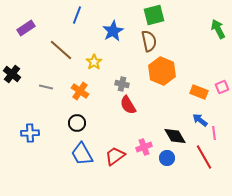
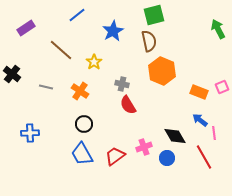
blue line: rotated 30 degrees clockwise
black circle: moved 7 px right, 1 px down
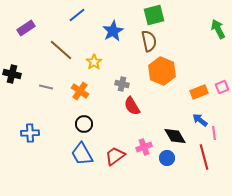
black cross: rotated 24 degrees counterclockwise
orange rectangle: rotated 42 degrees counterclockwise
red semicircle: moved 4 px right, 1 px down
red line: rotated 15 degrees clockwise
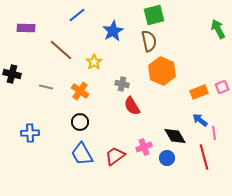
purple rectangle: rotated 36 degrees clockwise
black circle: moved 4 px left, 2 px up
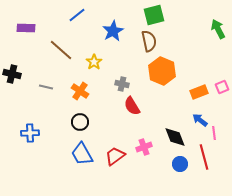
black diamond: moved 1 px down; rotated 10 degrees clockwise
blue circle: moved 13 px right, 6 px down
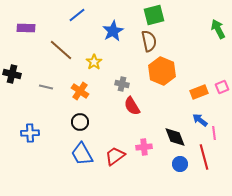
pink cross: rotated 14 degrees clockwise
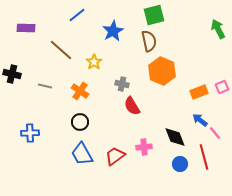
gray line: moved 1 px left, 1 px up
pink line: moved 1 px right; rotated 32 degrees counterclockwise
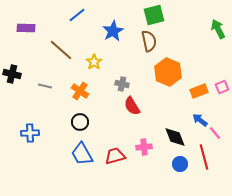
orange hexagon: moved 6 px right, 1 px down
orange rectangle: moved 1 px up
red trapezoid: rotated 20 degrees clockwise
